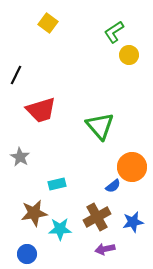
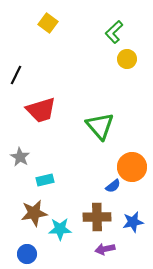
green L-shape: rotated 10 degrees counterclockwise
yellow circle: moved 2 px left, 4 px down
cyan rectangle: moved 12 px left, 4 px up
brown cross: rotated 28 degrees clockwise
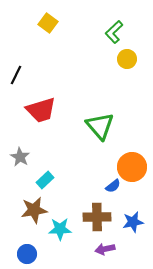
cyan rectangle: rotated 30 degrees counterclockwise
brown star: moved 3 px up
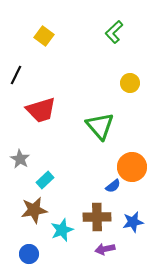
yellow square: moved 4 px left, 13 px down
yellow circle: moved 3 px right, 24 px down
gray star: moved 2 px down
cyan star: moved 2 px right, 1 px down; rotated 20 degrees counterclockwise
blue circle: moved 2 px right
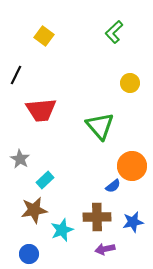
red trapezoid: rotated 12 degrees clockwise
orange circle: moved 1 px up
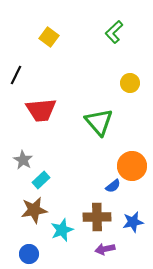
yellow square: moved 5 px right, 1 px down
green triangle: moved 1 px left, 4 px up
gray star: moved 3 px right, 1 px down
cyan rectangle: moved 4 px left
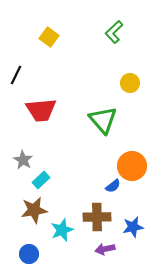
green triangle: moved 4 px right, 2 px up
blue star: moved 5 px down
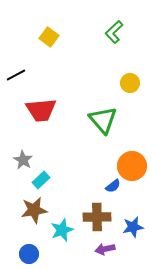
black line: rotated 36 degrees clockwise
